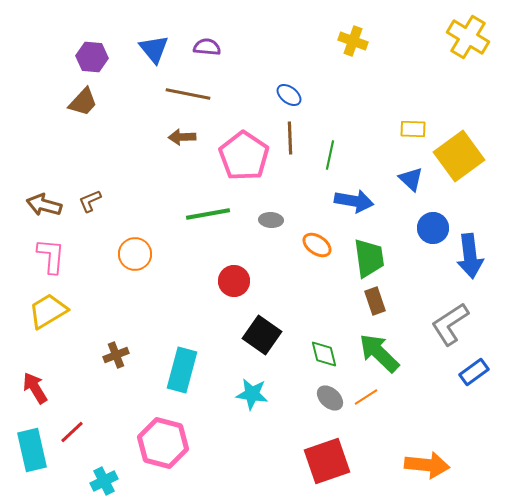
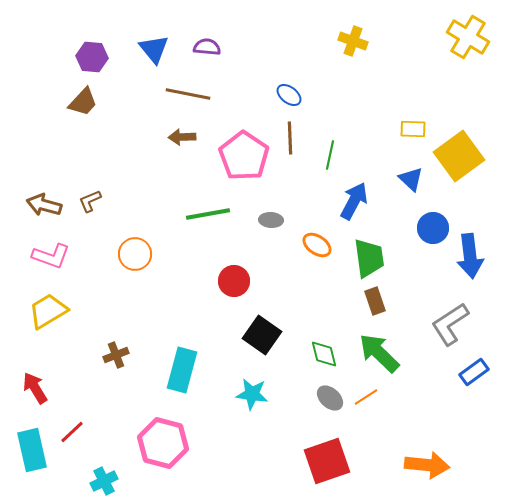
blue arrow at (354, 201): rotated 72 degrees counterclockwise
pink L-shape at (51, 256): rotated 105 degrees clockwise
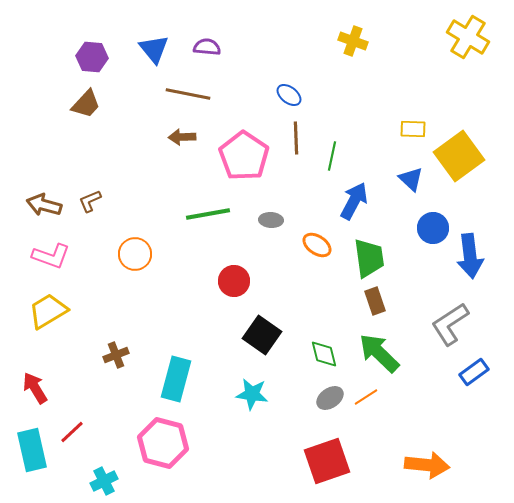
brown trapezoid at (83, 102): moved 3 px right, 2 px down
brown line at (290, 138): moved 6 px right
green line at (330, 155): moved 2 px right, 1 px down
cyan rectangle at (182, 370): moved 6 px left, 9 px down
gray ellipse at (330, 398): rotated 76 degrees counterclockwise
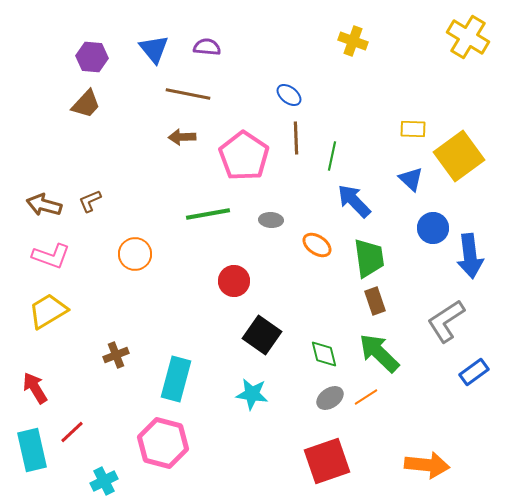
blue arrow at (354, 201): rotated 72 degrees counterclockwise
gray L-shape at (450, 324): moved 4 px left, 3 px up
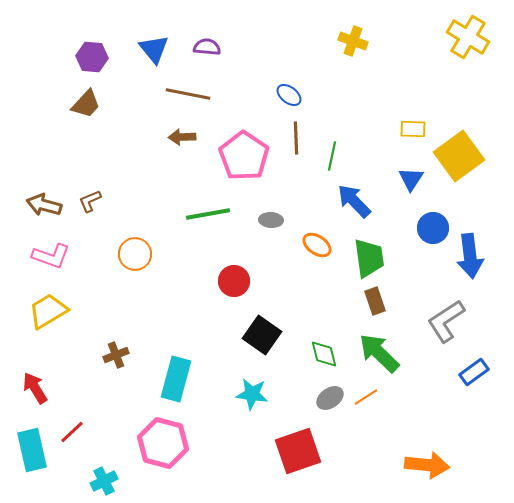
blue triangle at (411, 179): rotated 20 degrees clockwise
red square at (327, 461): moved 29 px left, 10 px up
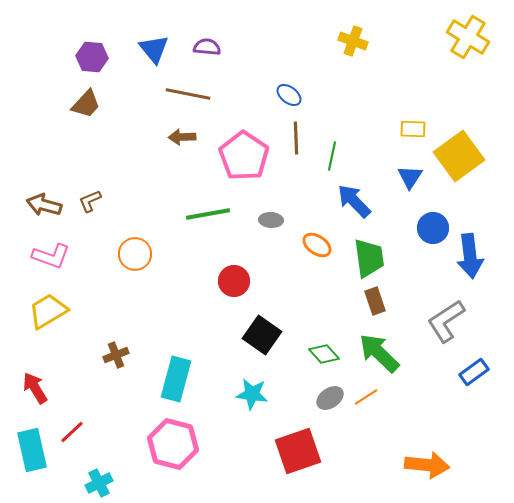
blue triangle at (411, 179): moved 1 px left, 2 px up
green diamond at (324, 354): rotated 28 degrees counterclockwise
pink hexagon at (163, 443): moved 10 px right, 1 px down
cyan cross at (104, 481): moved 5 px left, 2 px down
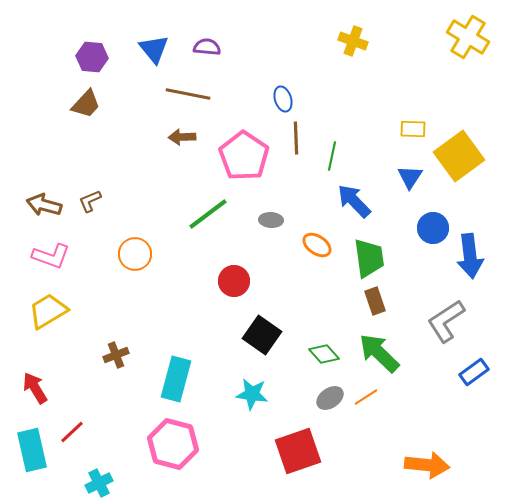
blue ellipse at (289, 95): moved 6 px left, 4 px down; rotated 35 degrees clockwise
green line at (208, 214): rotated 27 degrees counterclockwise
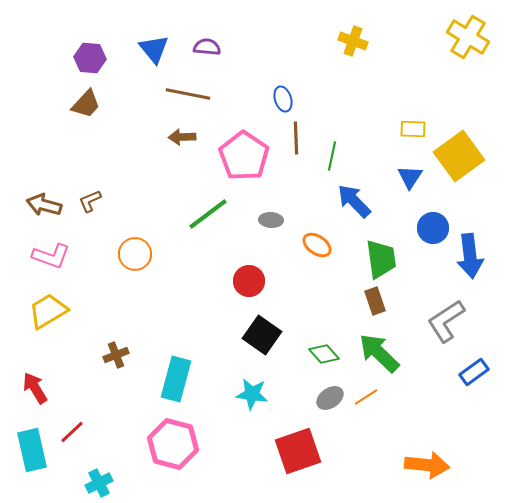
purple hexagon at (92, 57): moved 2 px left, 1 px down
green trapezoid at (369, 258): moved 12 px right, 1 px down
red circle at (234, 281): moved 15 px right
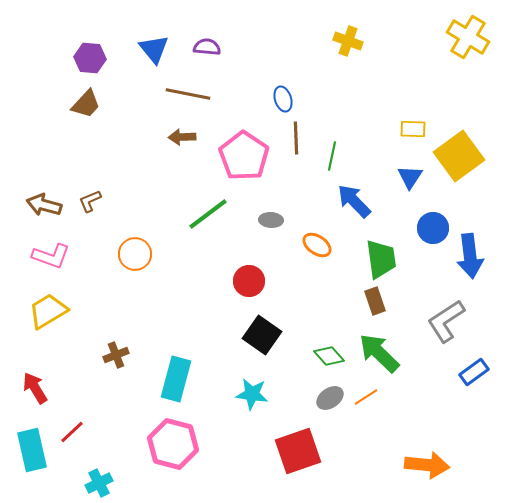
yellow cross at (353, 41): moved 5 px left
green diamond at (324, 354): moved 5 px right, 2 px down
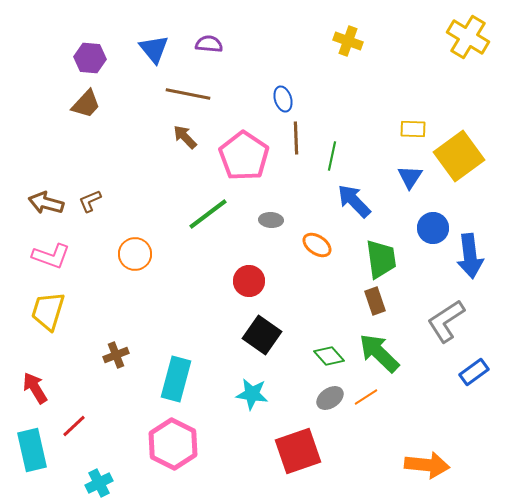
purple semicircle at (207, 47): moved 2 px right, 3 px up
brown arrow at (182, 137): moved 3 px right; rotated 48 degrees clockwise
brown arrow at (44, 205): moved 2 px right, 2 px up
yellow trapezoid at (48, 311): rotated 42 degrees counterclockwise
red line at (72, 432): moved 2 px right, 6 px up
pink hexagon at (173, 444): rotated 12 degrees clockwise
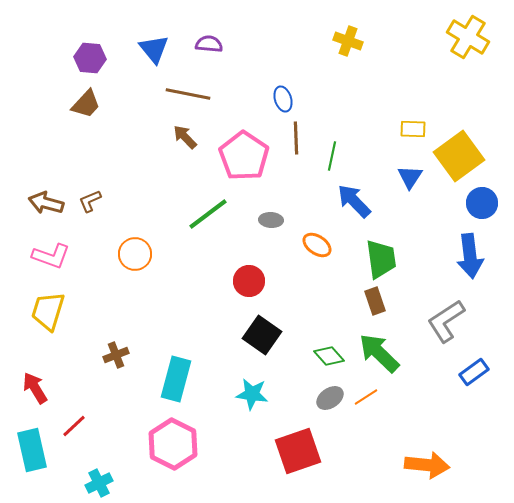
blue circle at (433, 228): moved 49 px right, 25 px up
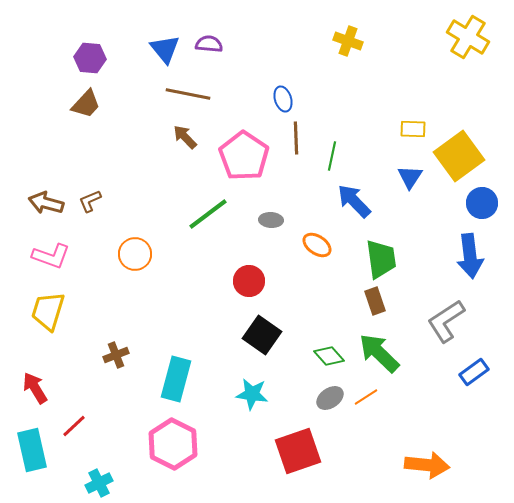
blue triangle at (154, 49): moved 11 px right
